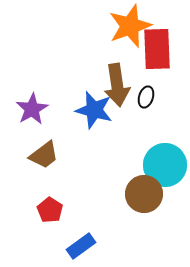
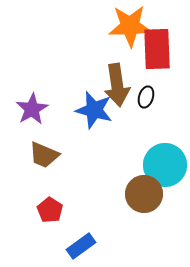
orange star: rotated 18 degrees clockwise
brown trapezoid: rotated 60 degrees clockwise
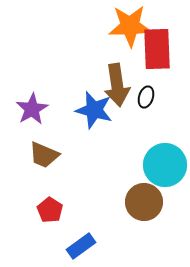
brown circle: moved 8 px down
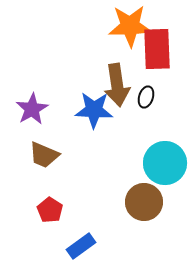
blue star: rotated 12 degrees counterclockwise
cyan circle: moved 2 px up
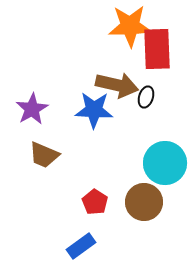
brown arrow: rotated 69 degrees counterclockwise
red pentagon: moved 45 px right, 8 px up
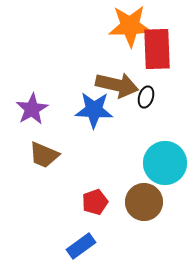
red pentagon: rotated 20 degrees clockwise
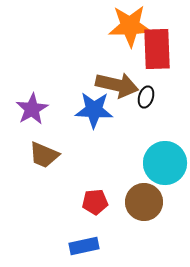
red pentagon: rotated 15 degrees clockwise
blue rectangle: moved 3 px right; rotated 24 degrees clockwise
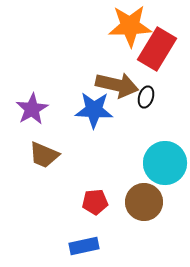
red rectangle: rotated 33 degrees clockwise
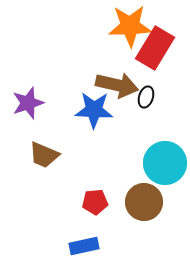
red rectangle: moved 2 px left, 1 px up
purple star: moved 4 px left, 6 px up; rotated 12 degrees clockwise
